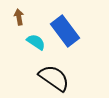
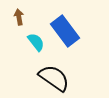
cyan semicircle: rotated 18 degrees clockwise
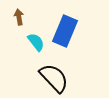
blue rectangle: rotated 60 degrees clockwise
black semicircle: rotated 12 degrees clockwise
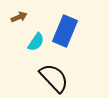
brown arrow: rotated 77 degrees clockwise
cyan semicircle: rotated 72 degrees clockwise
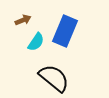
brown arrow: moved 4 px right, 3 px down
black semicircle: rotated 8 degrees counterclockwise
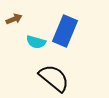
brown arrow: moved 9 px left, 1 px up
cyan semicircle: rotated 72 degrees clockwise
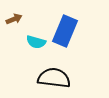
black semicircle: rotated 32 degrees counterclockwise
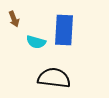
brown arrow: rotated 91 degrees clockwise
blue rectangle: moved 1 px left, 1 px up; rotated 20 degrees counterclockwise
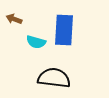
brown arrow: rotated 133 degrees clockwise
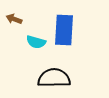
black semicircle: rotated 8 degrees counterclockwise
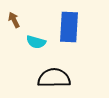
brown arrow: moved 1 px down; rotated 42 degrees clockwise
blue rectangle: moved 5 px right, 3 px up
